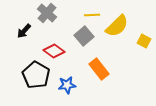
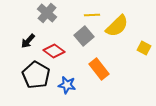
black arrow: moved 4 px right, 10 px down
yellow square: moved 7 px down
blue star: rotated 18 degrees clockwise
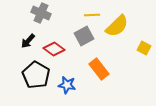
gray cross: moved 6 px left; rotated 18 degrees counterclockwise
gray square: rotated 12 degrees clockwise
red diamond: moved 2 px up
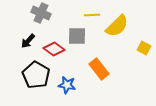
gray square: moved 7 px left; rotated 30 degrees clockwise
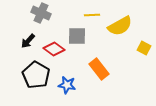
yellow semicircle: moved 3 px right; rotated 15 degrees clockwise
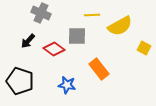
black pentagon: moved 16 px left, 6 px down; rotated 12 degrees counterclockwise
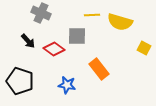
yellow semicircle: moved 4 px up; rotated 45 degrees clockwise
black arrow: rotated 84 degrees counterclockwise
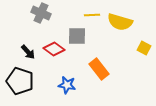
black arrow: moved 11 px down
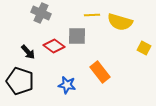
red diamond: moved 3 px up
orange rectangle: moved 1 px right, 3 px down
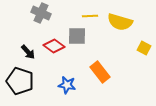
yellow line: moved 2 px left, 1 px down
